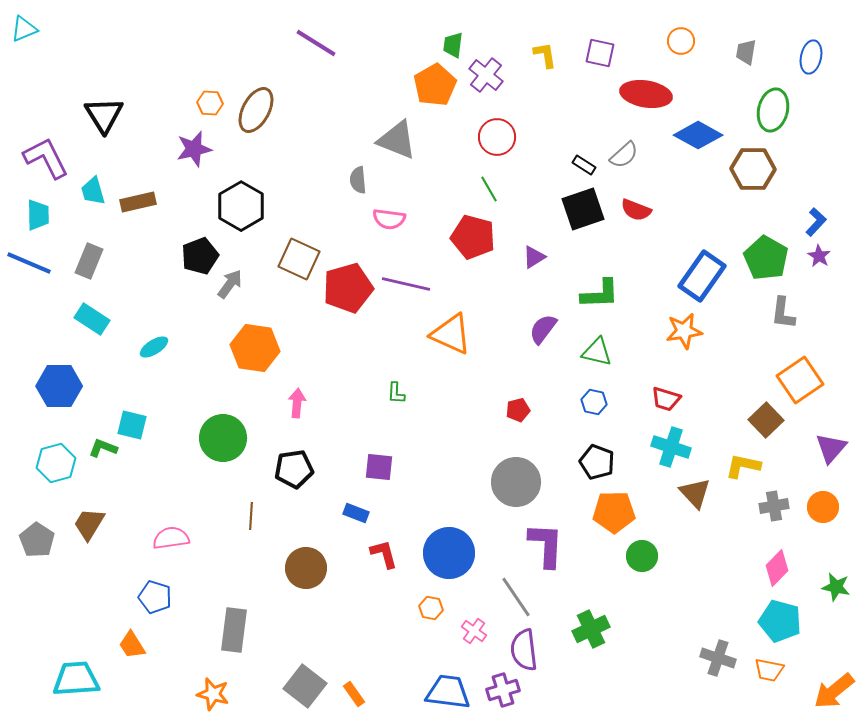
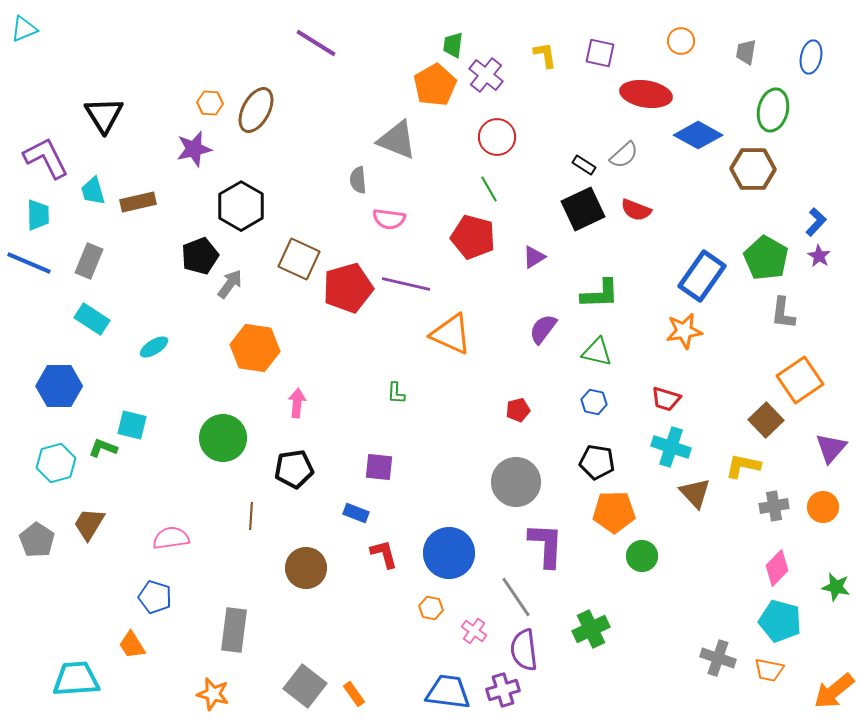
black square at (583, 209): rotated 6 degrees counterclockwise
black pentagon at (597, 462): rotated 12 degrees counterclockwise
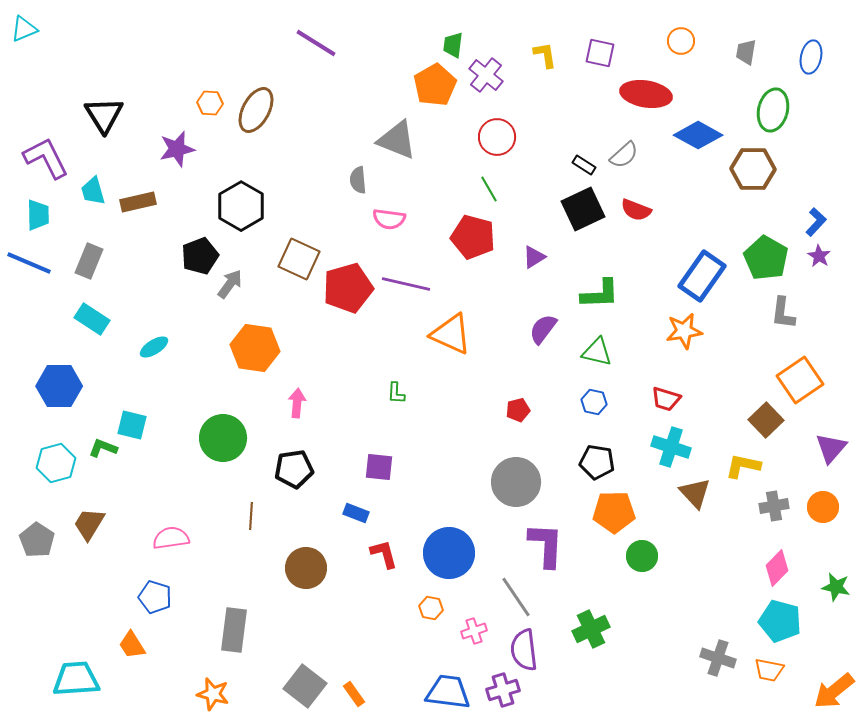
purple star at (194, 149): moved 17 px left
pink cross at (474, 631): rotated 35 degrees clockwise
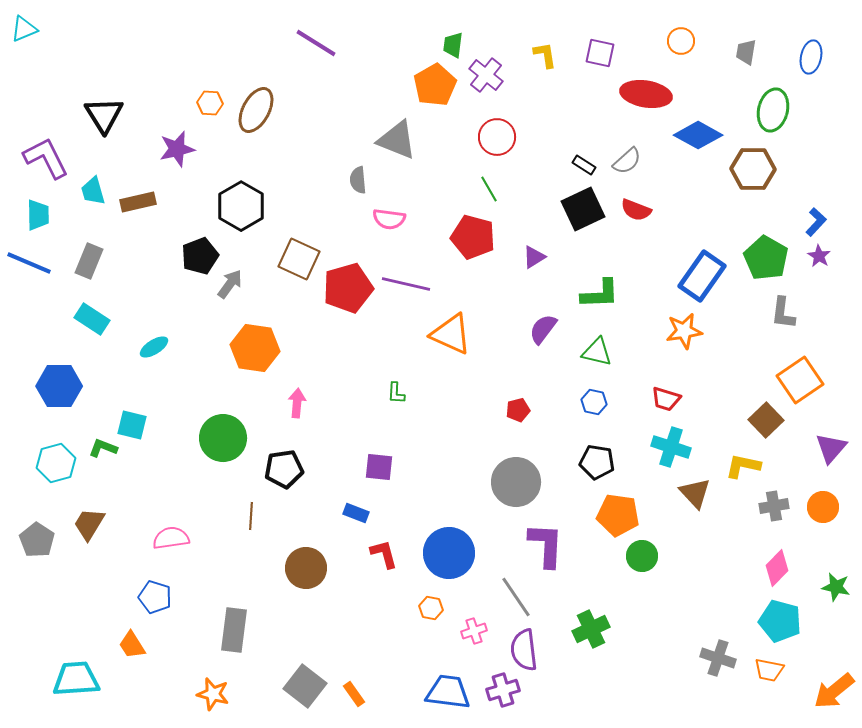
gray semicircle at (624, 155): moved 3 px right, 6 px down
black pentagon at (294, 469): moved 10 px left
orange pentagon at (614, 512): moved 4 px right, 3 px down; rotated 9 degrees clockwise
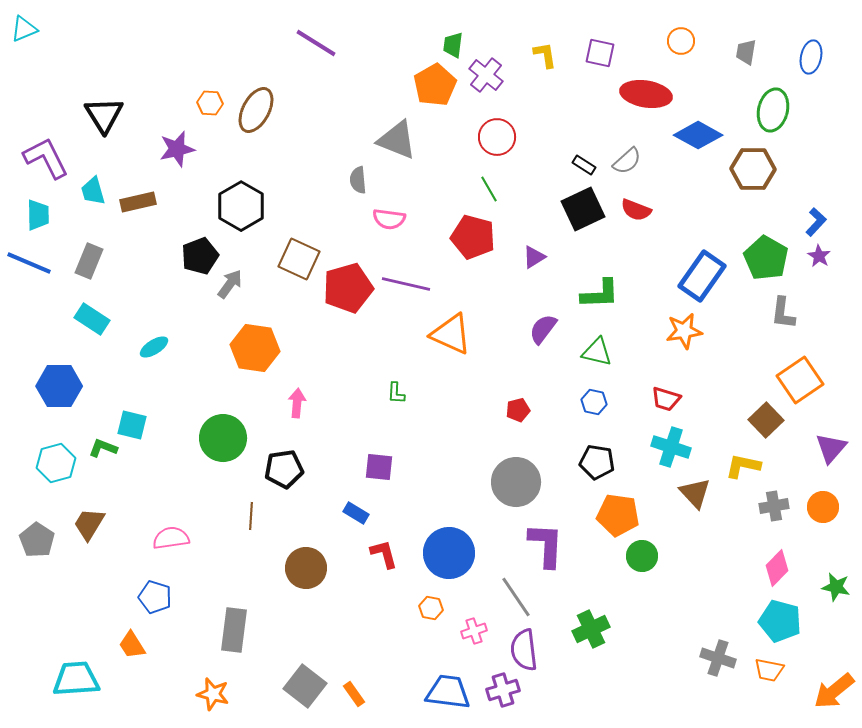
blue rectangle at (356, 513): rotated 10 degrees clockwise
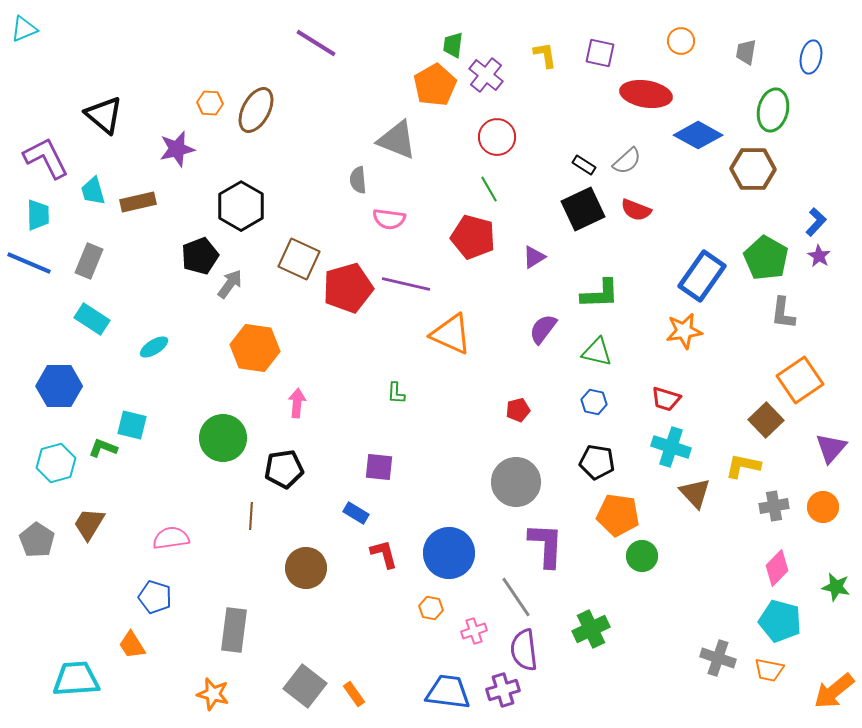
black triangle at (104, 115): rotated 18 degrees counterclockwise
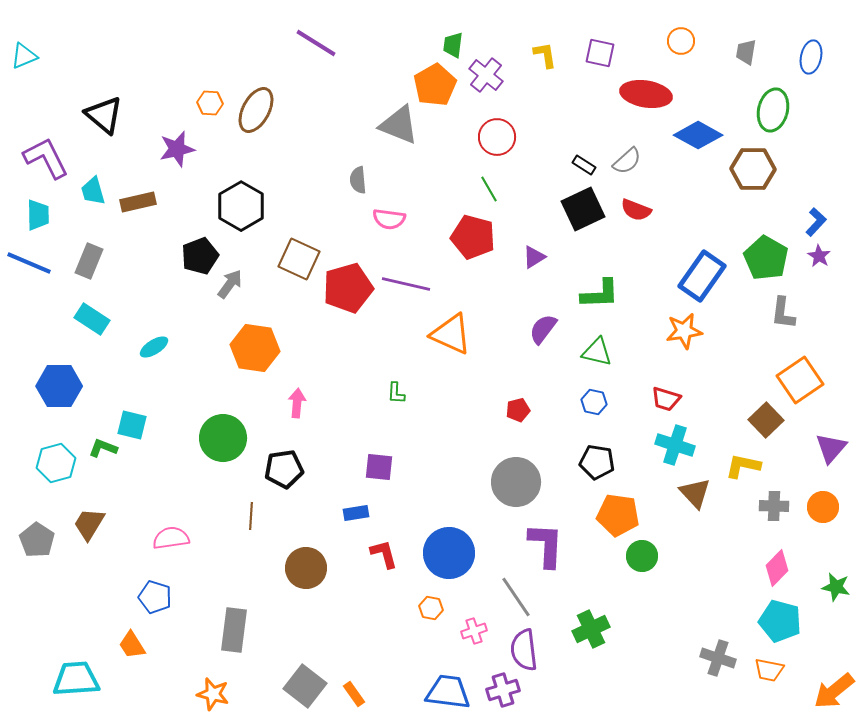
cyan triangle at (24, 29): moved 27 px down
gray triangle at (397, 140): moved 2 px right, 15 px up
cyan cross at (671, 447): moved 4 px right, 2 px up
gray cross at (774, 506): rotated 12 degrees clockwise
blue rectangle at (356, 513): rotated 40 degrees counterclockwise
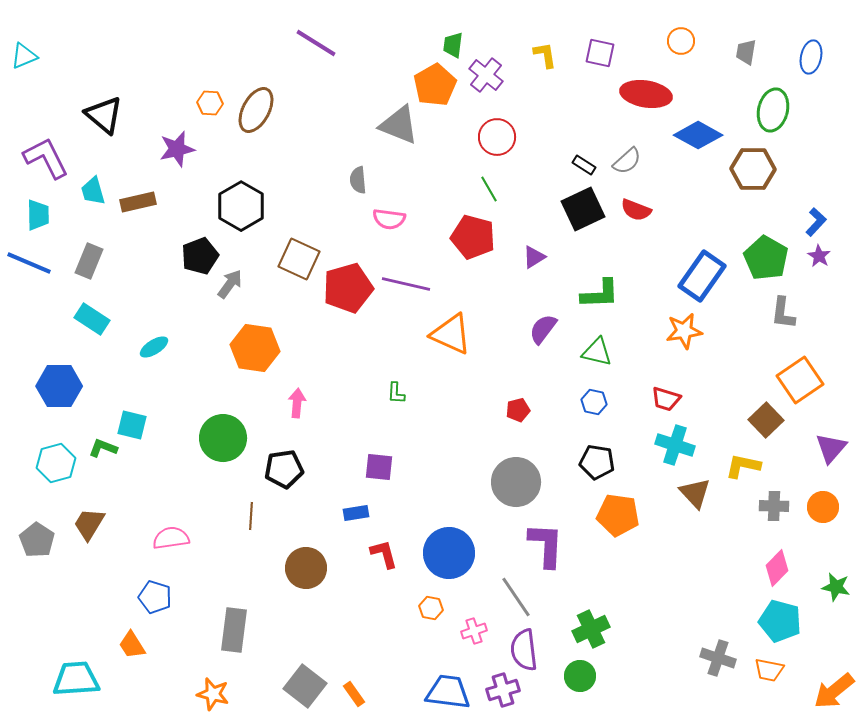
green circle at (642, 556): moved 62 px left, 120 px down
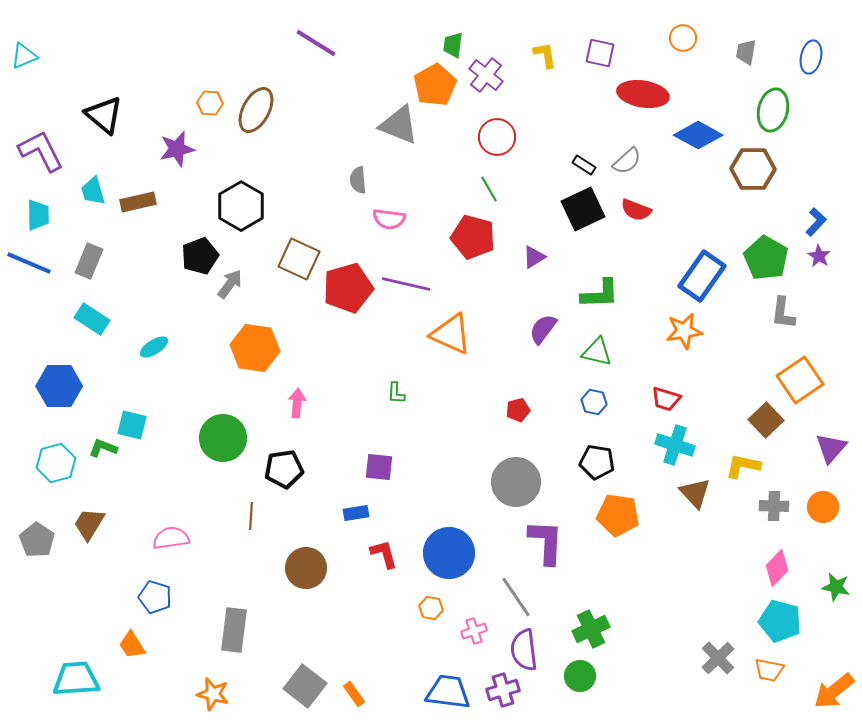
orange circle at (681, 41): moved 2 px right, 3 px up
red ellipse at (646, 94): moved 3 px left
purple L-shape at (46, 158): moved 5 px left, 7 px up
purple L-shape at (546, 545): moved 3 px up
gray cross at (718, 658): rotated 28 degrees clockwise
